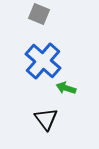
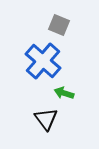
gray square: moved 20 px right, 11 px down
green arrow: moved 2 px left, 5 px down
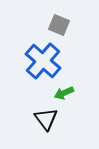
green arrow: rotated 42 degrees counterclockwise
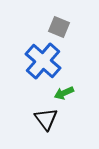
gray square: moved 2 px down
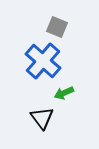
gray square: moved 2 px left
black triangle: moved 4 px left, 1 px up
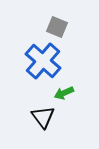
black triangle: moved 1 px right, 1 px up
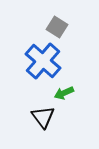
gray square: rotated 10 degrees clockwise
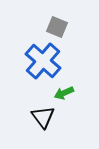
gray square: rotated 10 degrees counterclockwise
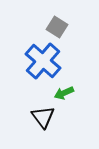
gray square: rotated 10 degrees clockwise
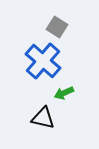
black triangle: moved 1 px down; rotated 40 degrees counterclockwise
